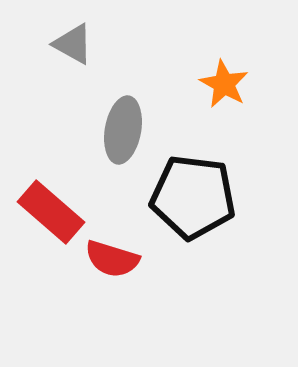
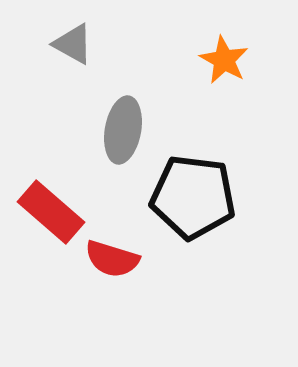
orange star: moved 24 px up
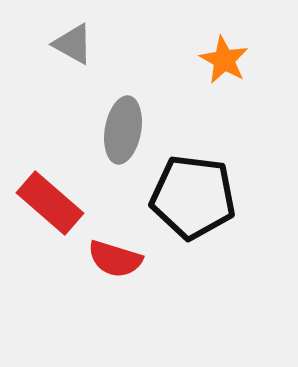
red rectangle: moved 1 px left, 9 px up
red semicircle: moved 3 px right
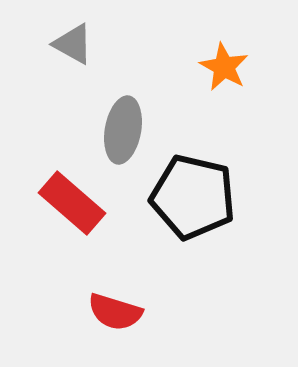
orange star: moved 7 px down
black pentagon: rotated 6 degrees clockwise
red rectangle: moved 22 px right
red semicircle: moved 53 px down
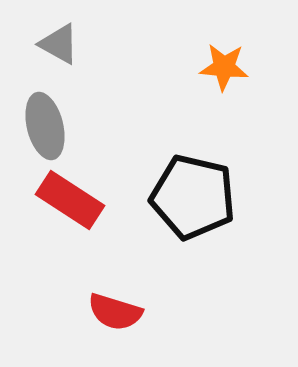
gray triangle: moved 14 px left
orange star: rotated 24 degrees counterclockwise
gray ellipse: moved 78 px left, 4 px up; rotated 24 degrees counterclockwise
red rectangle: moved 2 px left, 3 px up; rotated 8 degrees counterclockwise
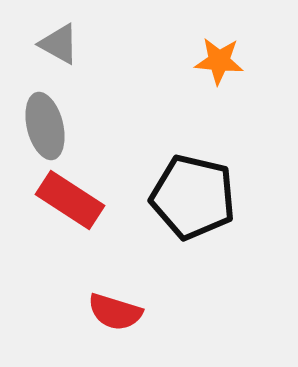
orange star: moved 5 px left, 6 px up
